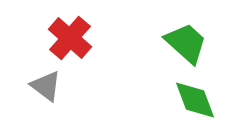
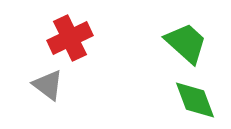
red cross: rotated 24 degrees clockwise
gray triangle: moved 2 px right, 1 px up
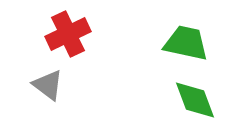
red cross: moved 2 px left, 4 px up
green trapezoid: rotated 30 degrees counterclockwise
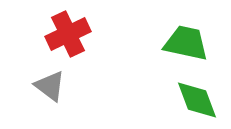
gray triangle: moved 2 px right, 1 px down
green diamond: moved 2 px right
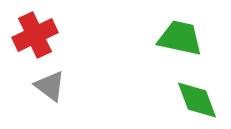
red cross: moved 33 px left, 1 px down
green trapezoid: moved 6 px left, 5 px up
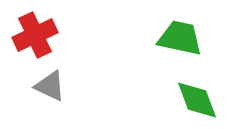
gray triangle: rotated 12 degrees counterclockwise
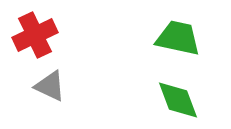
green trapezoid: moved 2 px left
green diamond: moved 19 px left
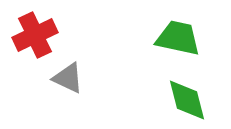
gray triangle: moved 18 px right, 8 px up
green diamond: moved 9 px right; rotated 6 degrees clockwise
